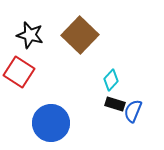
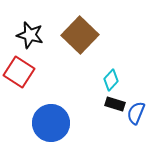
blue semicircle: moved 3 px right, 2 px down
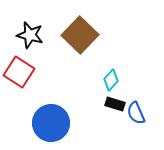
blue semicircle: rotated 45 degrees counterclockwise
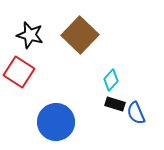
blue circle: moved 5 px right, 1 px up
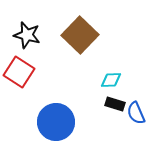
black star: moved 3 px left
cyan diamond: rotated 45 degrees clockwise
